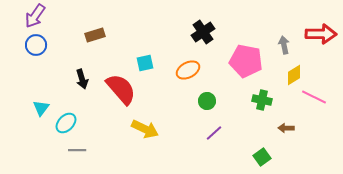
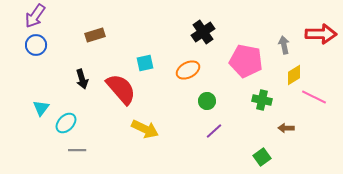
purple line: moved 2 px up
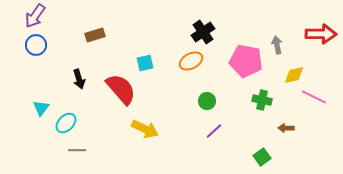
gray arrow: moved 7 px left
orange ellipse: moved 3 px right, 9 px up
yellow diamond: rotated 20 degrees clockwise
black arrow: moved 3 px left
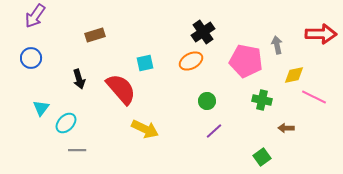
blue circle: moved 5 px left, 13 px down
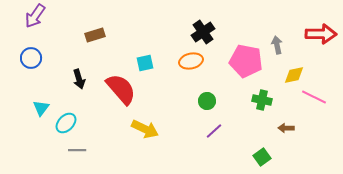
orange ellipse: rotated 15 degrees clockwise
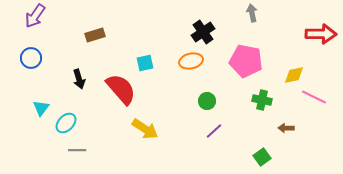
gray arrow: moved 25 px left, 32 px up
yellow arrow: rotated 8 degrees clockwise
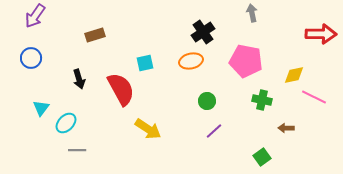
red semicircle: rotated 12 degrees clockwise
yellow arrow: moved 3 px right
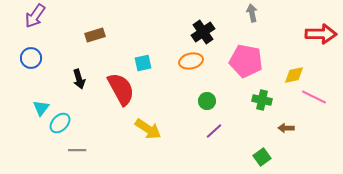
cyan square: moved 2 px left
cyan ellipse: moved 6 px left
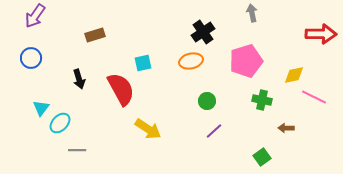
pink pentagon: rotated 28 degrees counterclockwise
